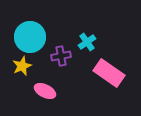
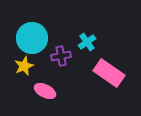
cyan circle: moved 2 px right, 1 px down
yellow star: moved 2 px right
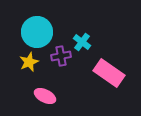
cyan circle: moved 5 px right, 6 px up
cyan cross: moved 5 px left; rotated 18 degrees counterclockwise
yellow star: moved 5 px right, 4 px up
pink ellipse: moved 5 px down
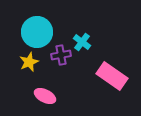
purple cross: moved 1 px up
pink rectangle: moved 3 px right, 3 px down
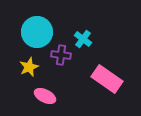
cyan cross: moved 1 px right, 3 px up
purple cross: rotated 18 degrees clockwise
yellow star: moved 5 px down
pink rectangle: moved 5 px left, 3 px down
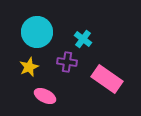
purple cross: moved 6 px right, 7 px down
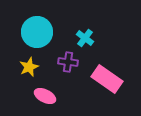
cyan cross: moved 2 px right, 1 px up
purple cross: moved 1 px right
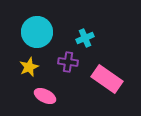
cyan cross: rotated 30 degrees clockwise
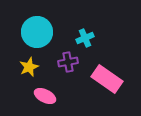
purple cross: rotated 18 degrees counterclockwise
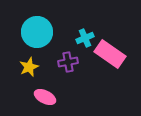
pink rectangle: moved 3 px right, 25 px up
pink ellipse: moved 1 px down
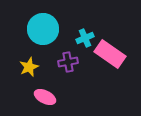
cyan circle: moved 6 px right, 3 px up
